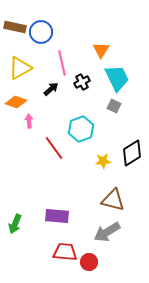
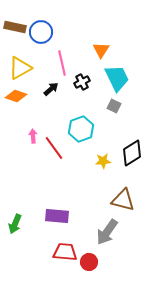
orange diamond: moved 6 px up
pink arrow: moved 4 px right, 15 px down
brown triangle: moved 10 px right
gray arrow: rotated 24 degrees counterclockwise
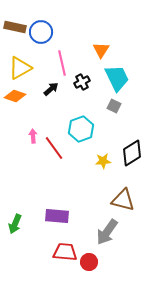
orange diamond: moved 1 px left
